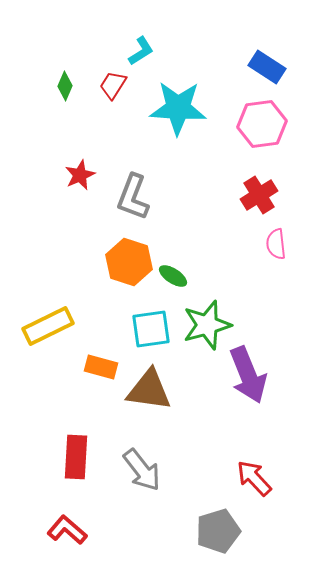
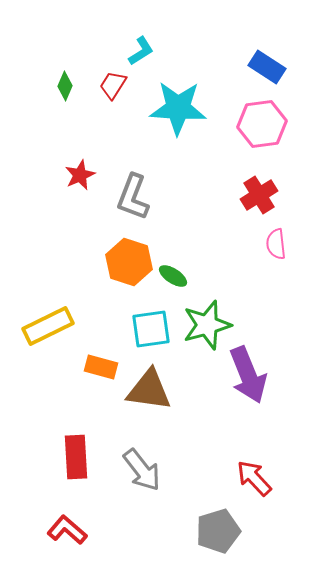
red rectangle: rotated 6 degrees counterclockwise
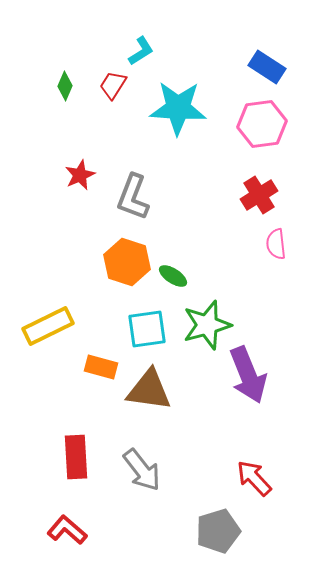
orange hexagon: moved 2 px left
cyan square: moved 4 px left
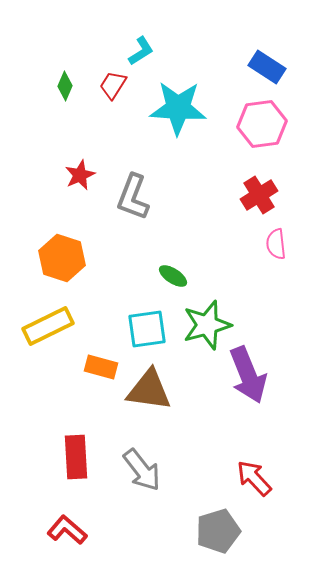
orange hexagon: moved 65 px left, 4 px up
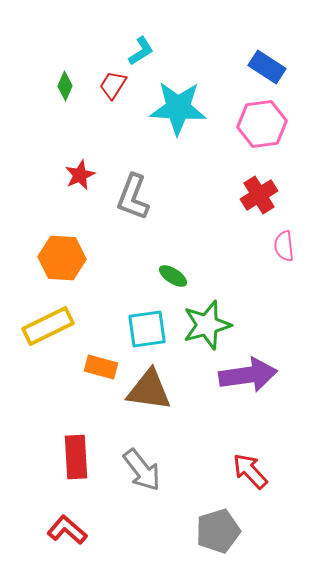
pink semicircle: moved 8 px right, 2 px down
orange hexagon: rotated 15 degrees counterclockwise
purple arrow: rotated 76 degrees counterclockwise
red arrow: moved 4 px left, 7 px up
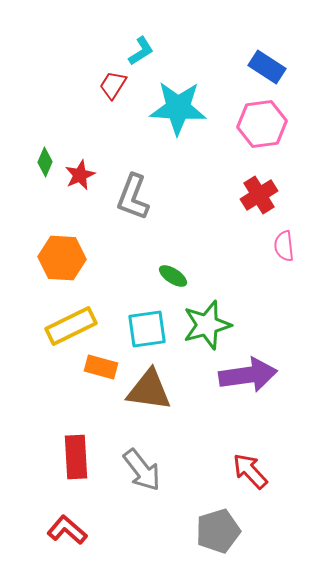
green diamond: moved 20 px left, 76 px down
yellow rectangle: moved 23 px right
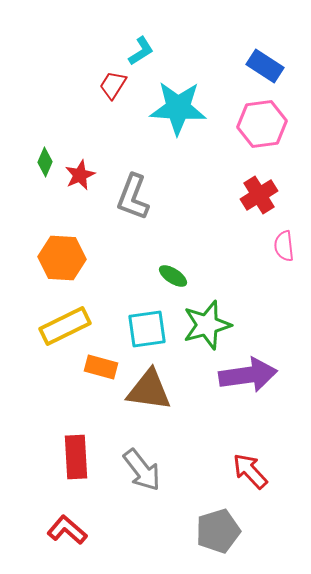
blue rectangle: moved 2 px left, 1 px up
yellow rectangle: moved 6 px left
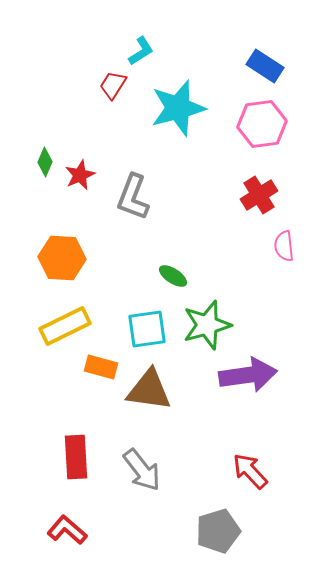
cyan star: rotated 18 degrees counterclockwise
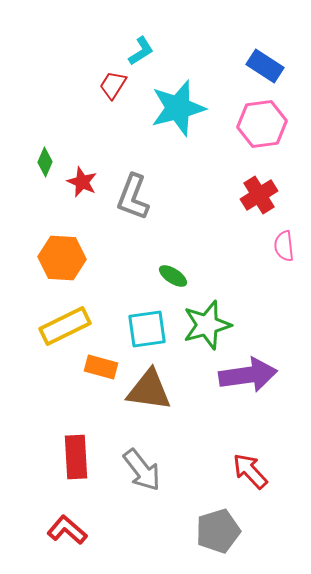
red star: moved 2 px right, 7 px down; rotated 24 degrees counterclockwise
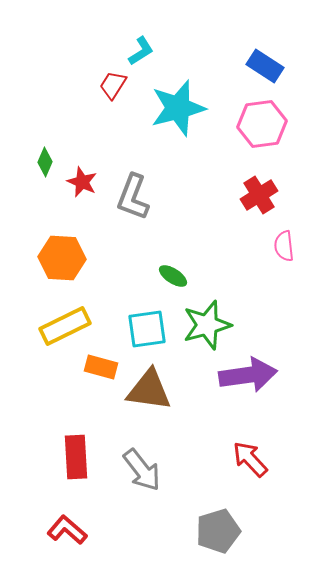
red arrow: moved 12 px up
